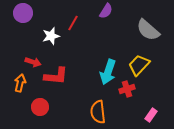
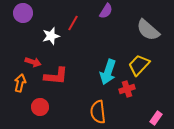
pink rectangle: moved 5 px right, 3 px down
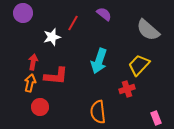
purple semicircle: moved 2 px left, 3 px down; rotated 84 degrees counterclockwise
white star: moved 1 px right, 1 px down
red arrow: rotated 98 degrees counterclockwise
cyan arrow: moved 9 px left, 11 px up
orange arrow: moved 10 px right
pink rectangle: rotated 56 degrees counterclockwise
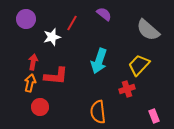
purple circle: moved 3 px right, 6 px down
red line: moved 1 px left
pink rectangle: moved 2 px left, 2 px up
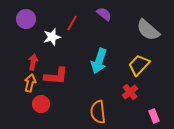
red cross: moved 3 px right, 3 px down; rotated 21 degrees counterclockwise
red circle: moved 1 px right, 3 px up
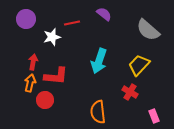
red line: rotated 49 degrees clockwise
red cross: rotated 21 degrees counterclockwise
red circle: moved 4 px right, 4 px up
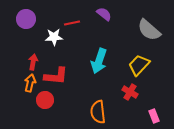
gray semicircle: moved 1 px right
white star: moved 2 px right; rotated 12 degrees clockwise
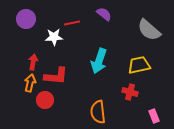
yellow trapezoid: rotated 35 degrees clockwise
red cross: rotated 14 degrees counterclockwise
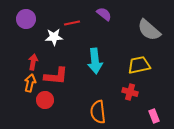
cyan arrow: moved 4 px left; rotated 25 degrees counterclockwise
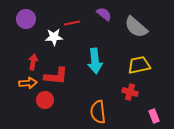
gray semicircle: moved 13 px left, 3 px up
orange arrow: moved 2 px left; rotated 72 degrees clockwise
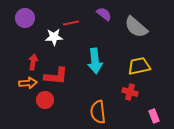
purple circle: moved 1 px left, 1 px up
red line: moved 1 px left
yellow trapezoid: moved 1 px down
